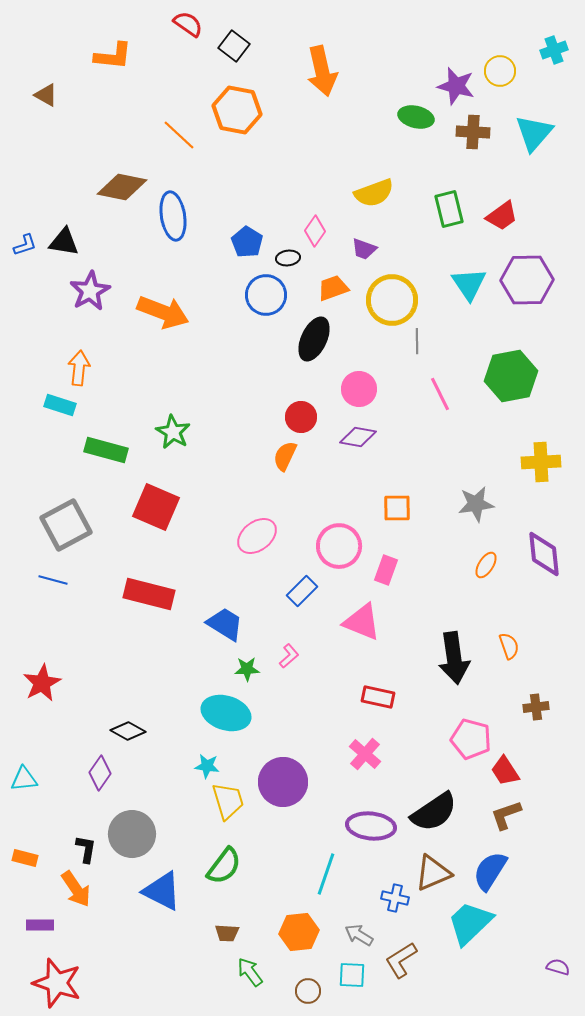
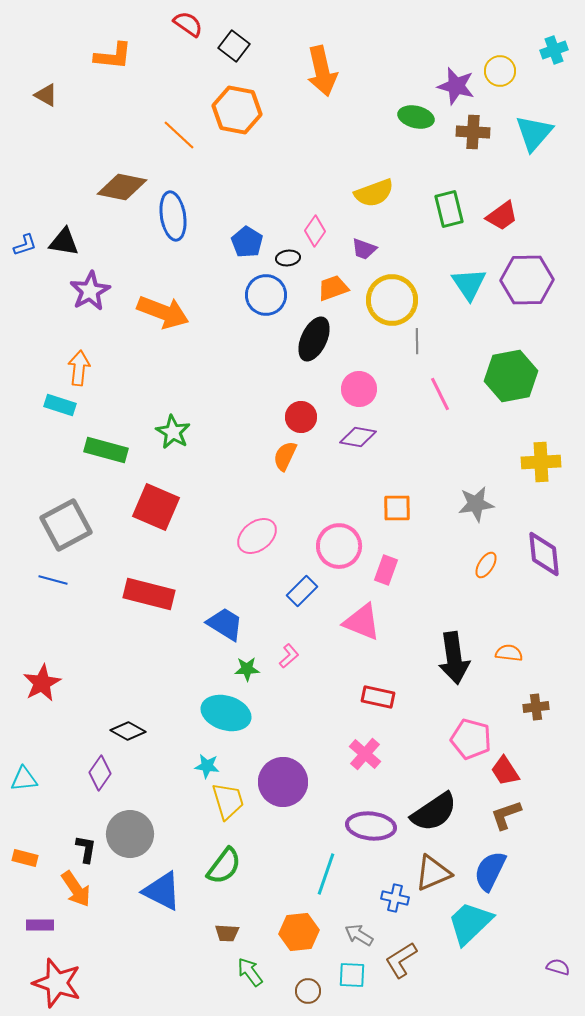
orange semicircle at (509, 646): moved 7 px down; rotated 64 degrees counterclockwise
gray circle at (132, 834): moved 2 px left
blue semicircle at (490, 871): rotated 6 degrees counterclockwise
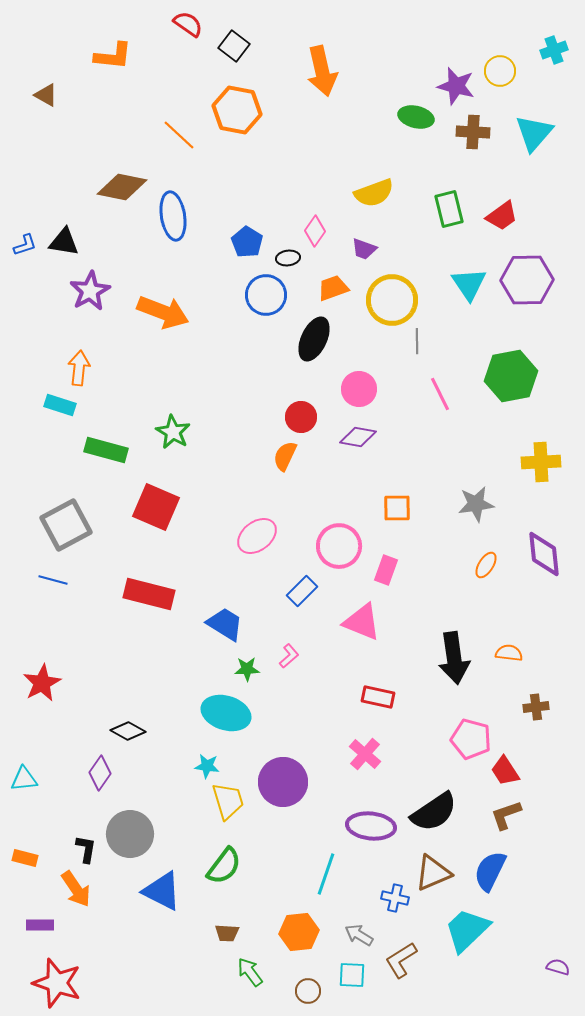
cyan trapezoid at (470, 923): moved 3 px left, 7 px down
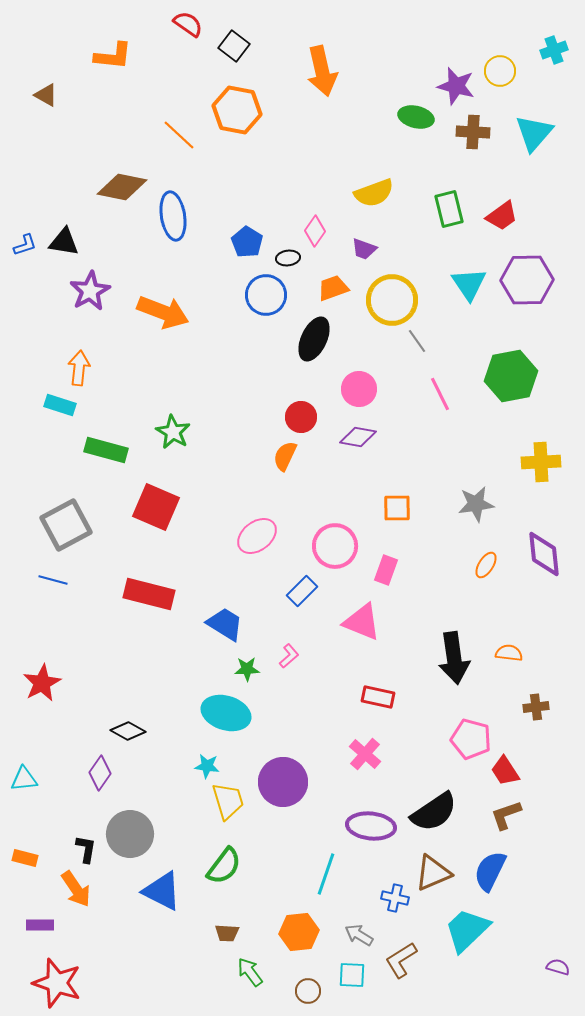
gray line at (417, 341): rotated 35 degrees counterclockwise
pink circle at (339, 546): moved 4 px left
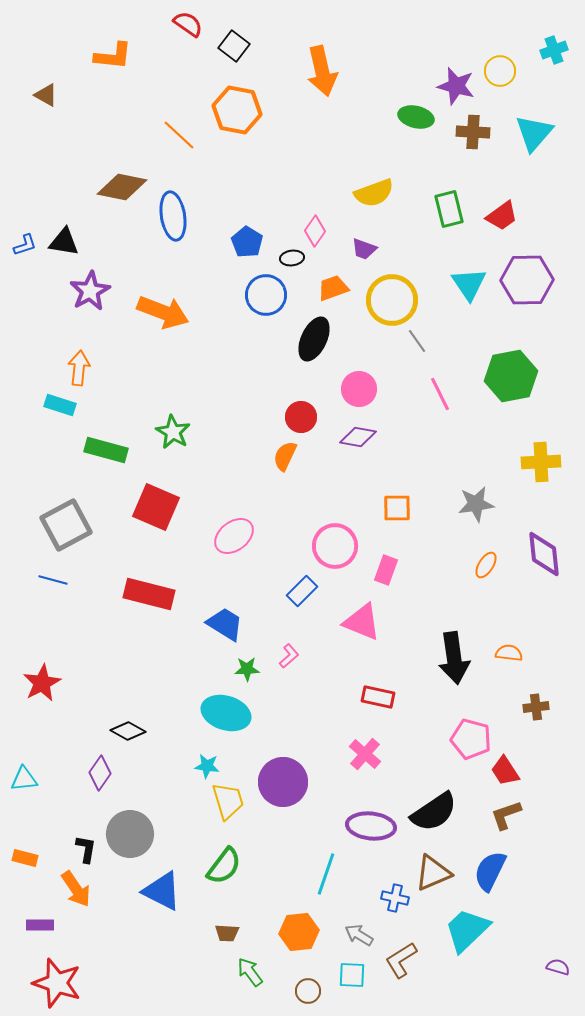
black ellipse at (288, 258): moved 4 px right
pink ellipse at (257, 536): moved 23 px left
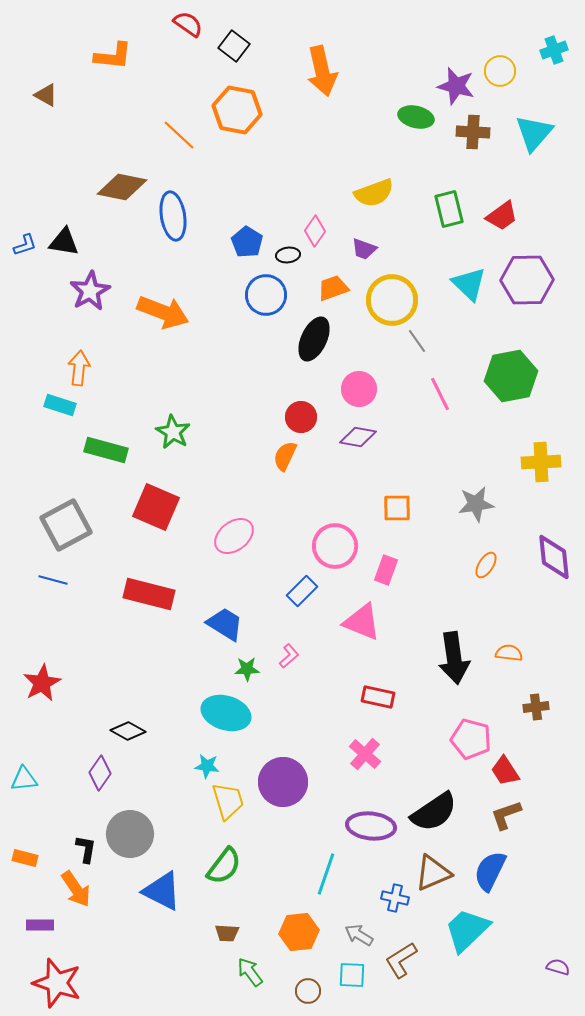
black ellipse at (292, 258): moved 4 px left, 3 px up
cyan triangle at (469, 284): rotated 12 degrees counterclockwise
purple diamond at (544, 554): moved 10 px right, 3 px down
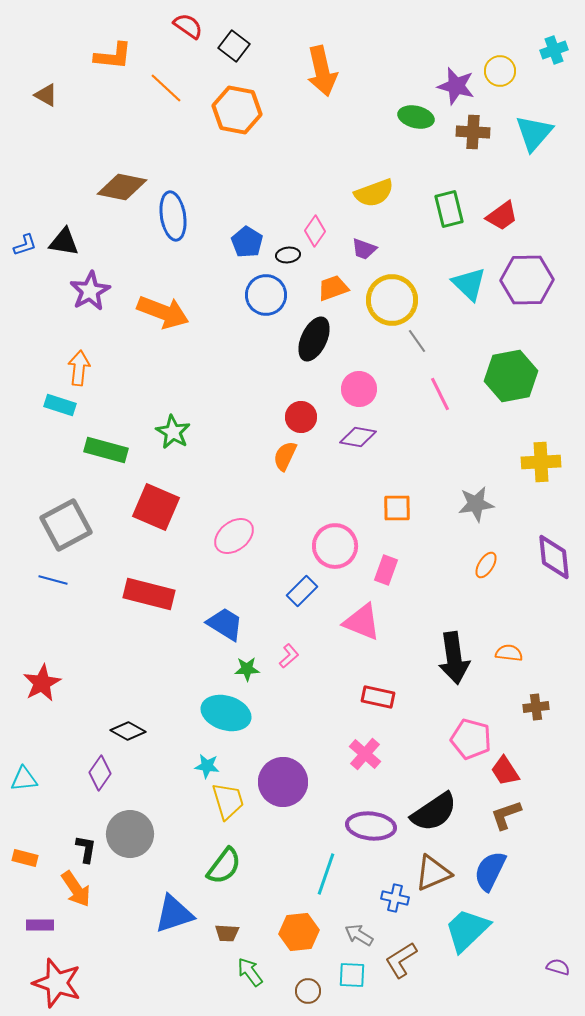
red semicircle at (188, 24): moved 2 px down
orange line at (179, 135): moved 13 px left, 47 px up
blue triangle at (162, 891): moved 12 px right, 23 px down; rotated 45 degrees counterclockwise
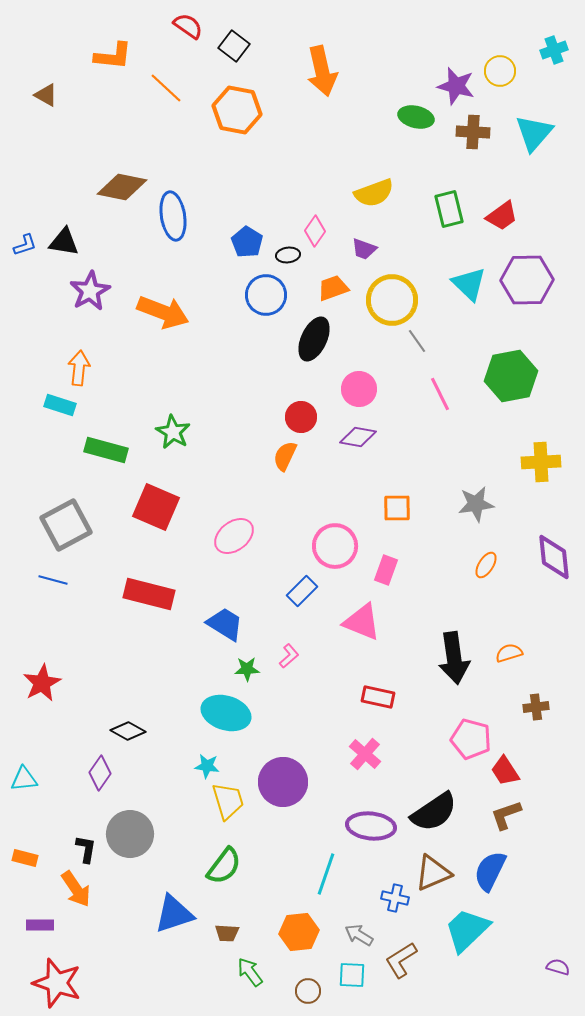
orange semicircle at (509, 653): rotated 24 degrees counterclockwise
